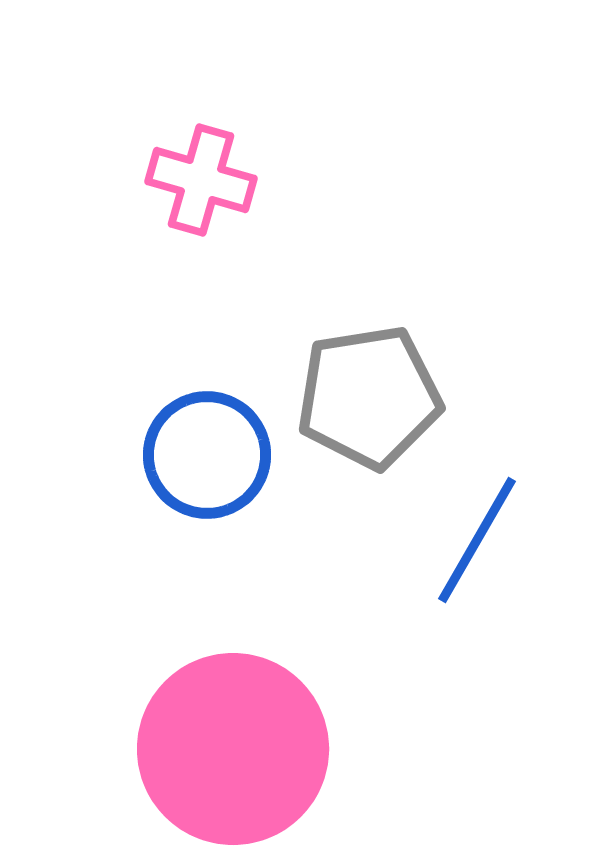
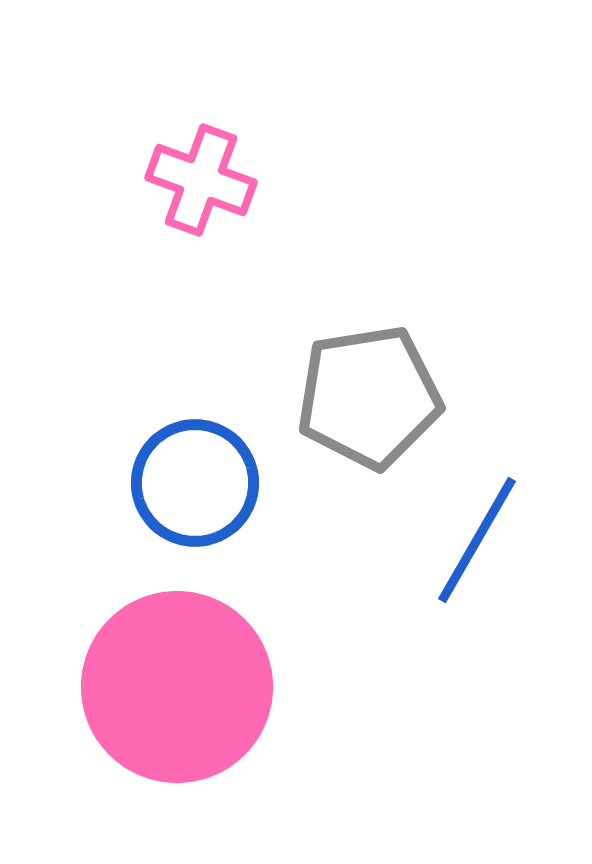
pink cross: rotated 4 degrees clockwise
blue circle: moved 12 px left, 28 px down
pink circle: moved 56 px left, 62 px up
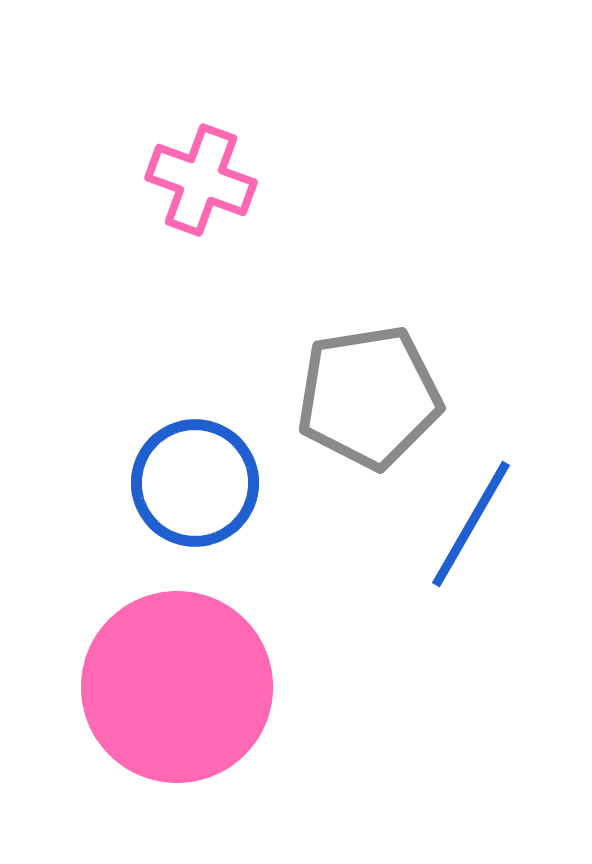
blue line: moved 6 px left, 16 px up
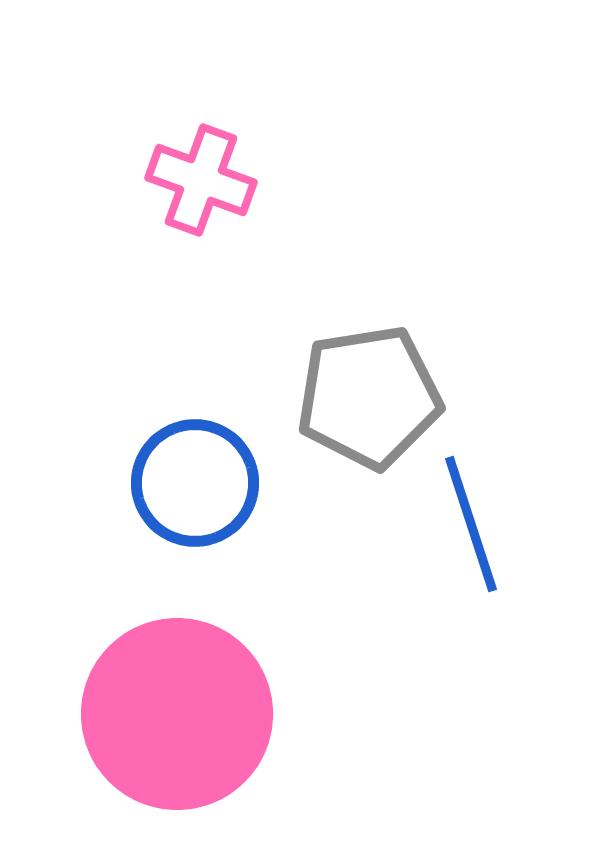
blue line: rotated 48 degrees counterclockwise
pink circle: moved 27 px down
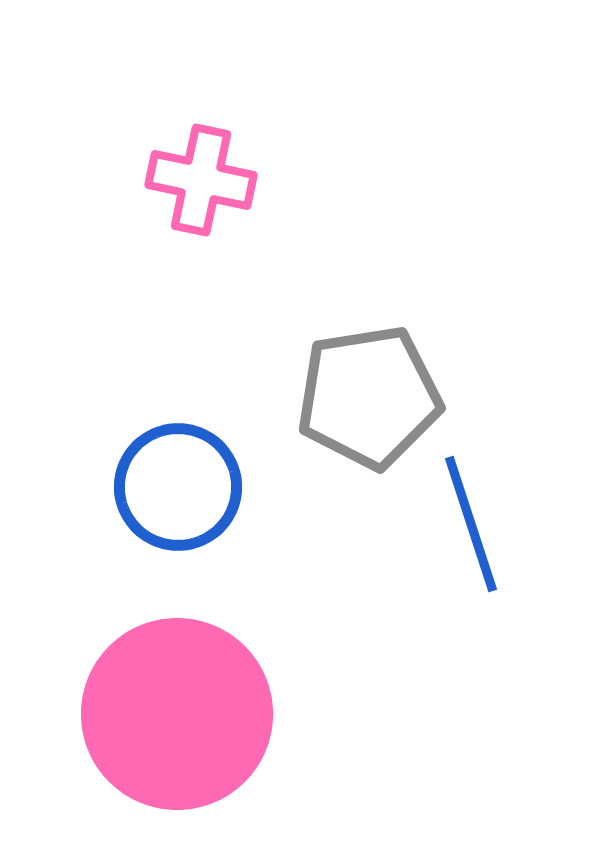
pink cross: rotated 8 degrees counterclockwise
blue circle: moved 17 px left, 4 px down
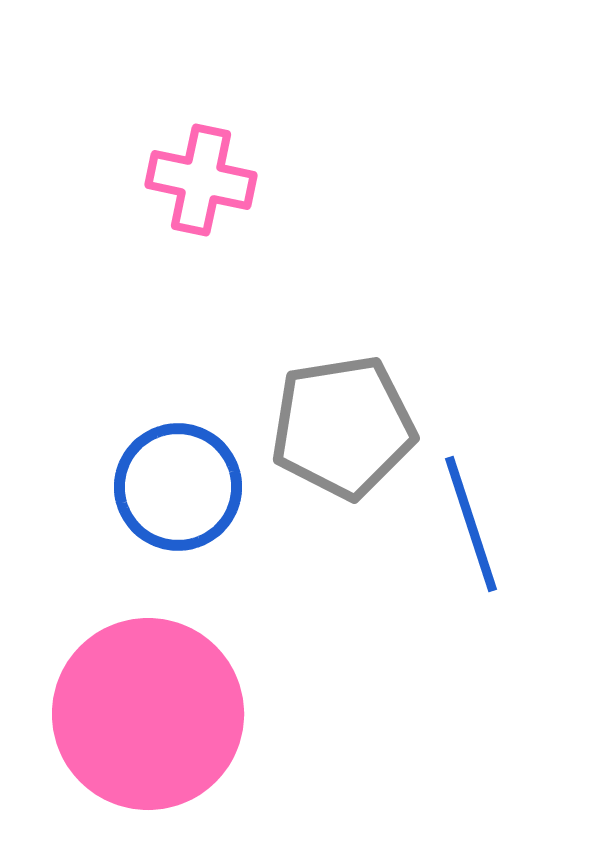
gray pentagon: moved 26 px left, 30 px down
pink circle: moved 29 px left
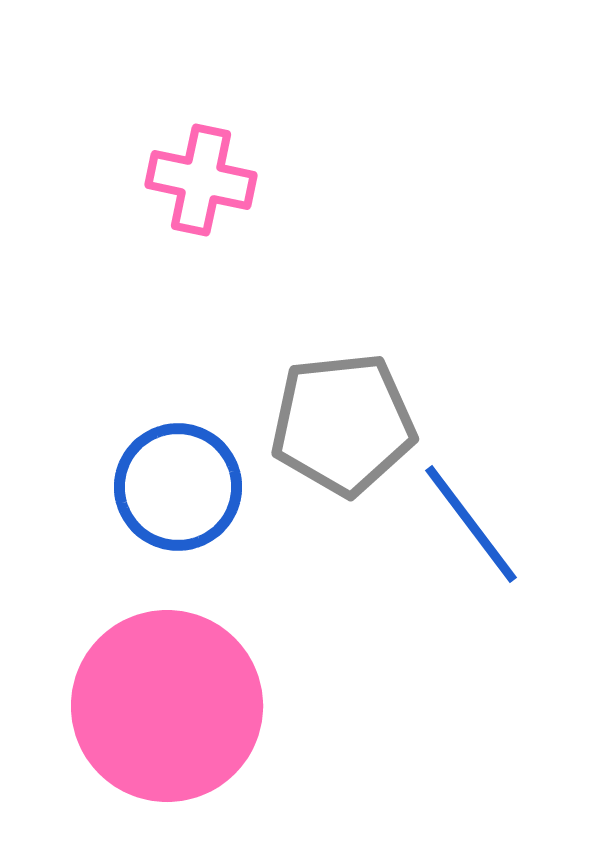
gray pentagon: moved 3 px up; rotated 3 degrees clockwise
blue line: rotated 19 degrees counterclockwise
pink circle: moved 19 px right, 8 px up
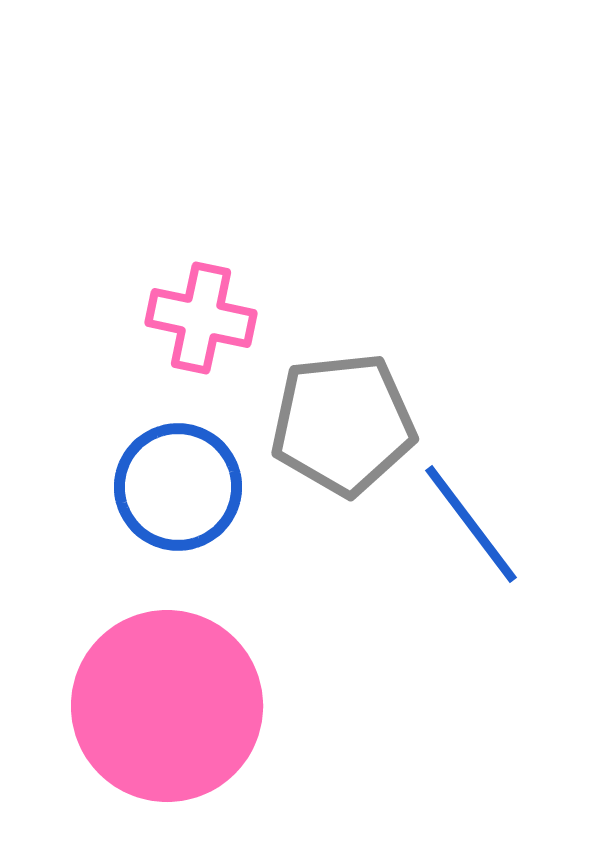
pink cross: moved 138 px down
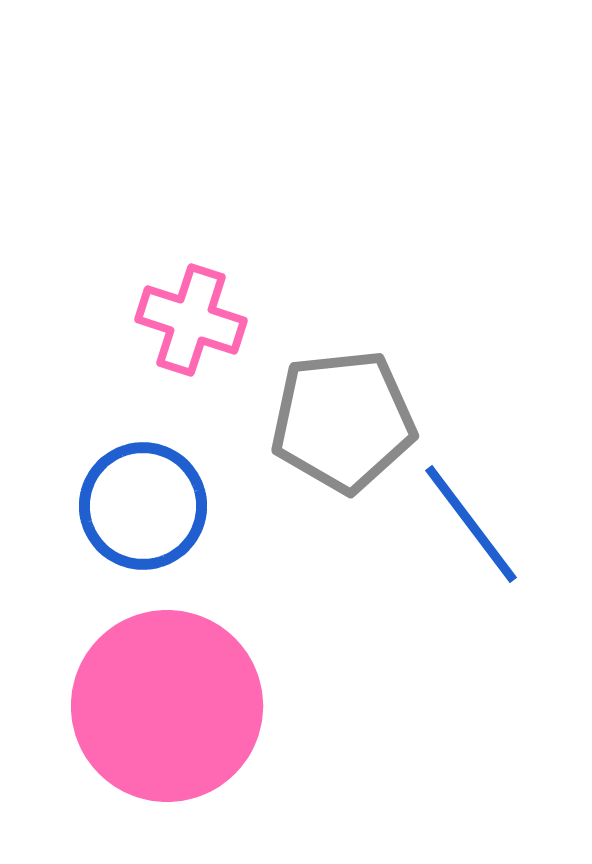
pink cross: moved 10 px left, 2 px down; rotated 6 degrees clockwise
gray pentagon: moved 3 px up
blue circle: moved 35 px left, 19 px down
